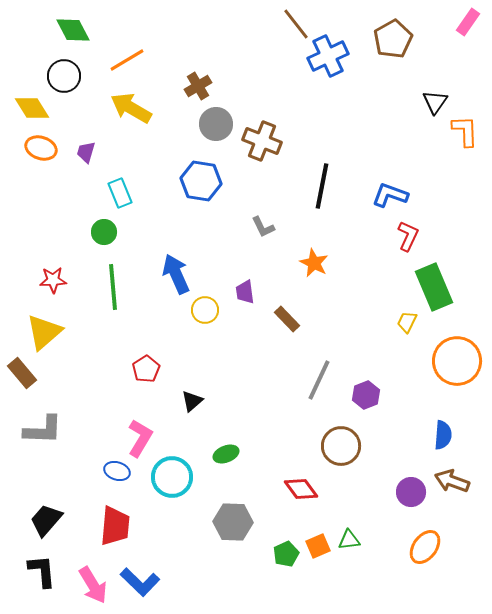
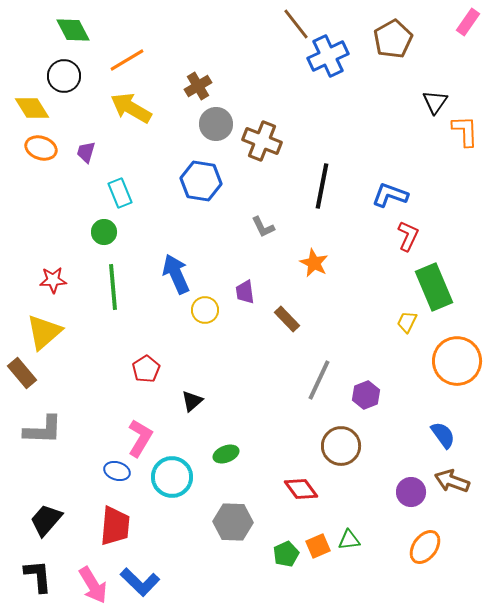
blue semicircle at (443, 435): rotated 40 degrees counterclockwise
black L-shape at (42, 571): moved 4 px left, 5 px down
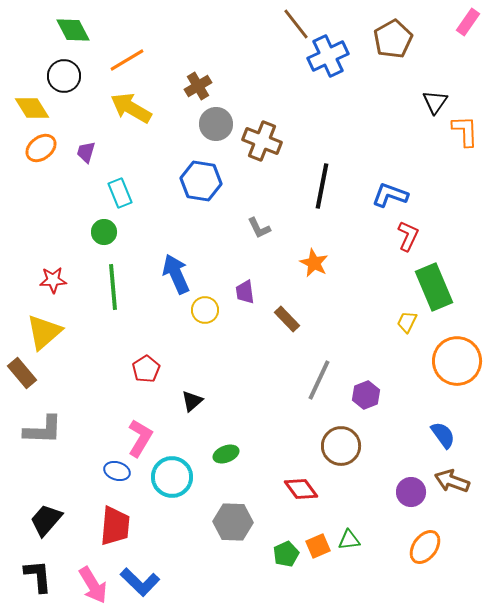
orange ellipse at (41, 148): rotated 56 degrees counterclockwise
gray L-shape at (263, 227): moved 4 px left, 1 px down
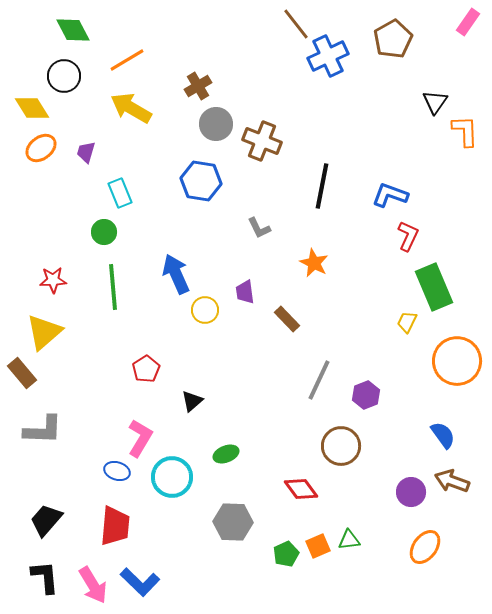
black L-shape at (38, 576): moved 7 px right, 1 px down
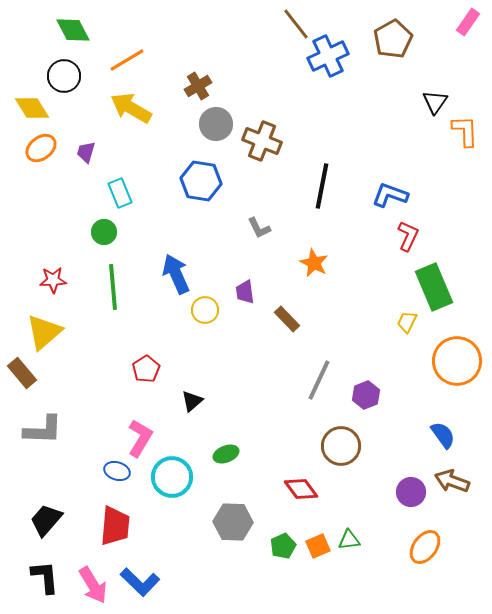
green pentagon at (286, 554): moved 3 px left, 8 px up
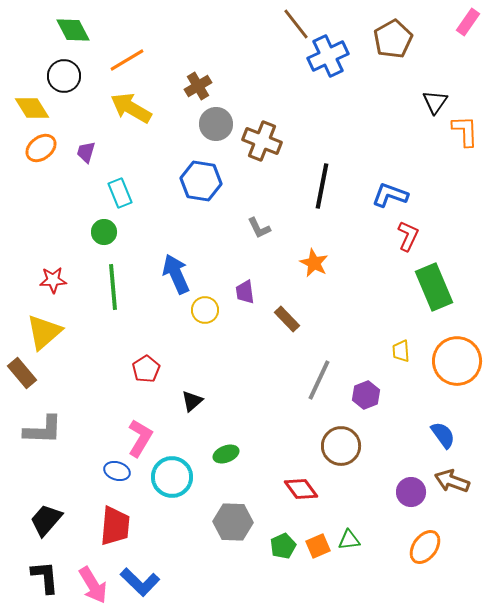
yellow trapezoid at (407, 322): moved 6 px left, 29 px down; rotated 30 degrees counterclockwise
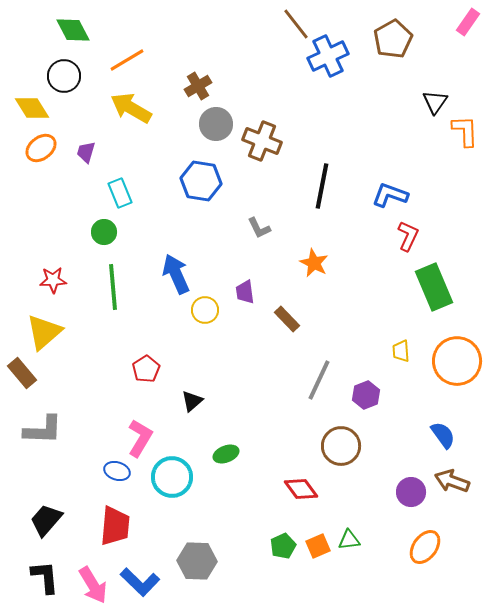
gray hexagon at (233, 522): moved 36 px left, 39 px down
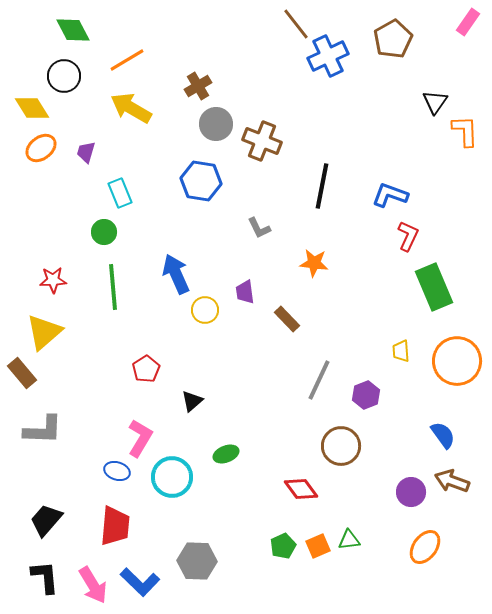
orange star at (314, 263): rotated 20 degrees counterclockwise
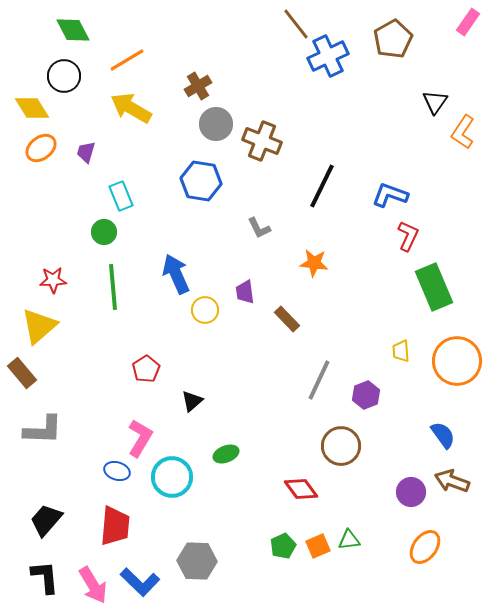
orange L-shape at (465, 131): moved 2 px left, 1 px down; rotated 144 degrees counterclockwise
black line at (322, 186): rotated 15 degrees clockwise
cyan rectangle at (120, 193): moved 1 px right, 3 px down
yellow triangle at (44, 332): moved 5 px left, 6 px up
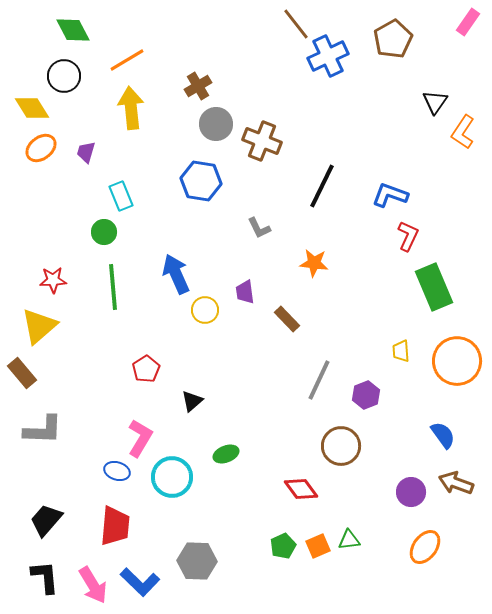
yellow arrow at (131, 108): rotated 54 degrees clockwise
brown arrow at (452, 481): moved 4 px right, 2 px down
